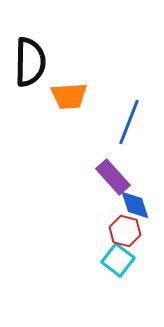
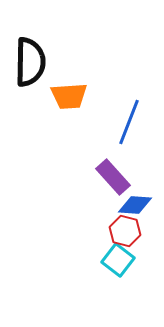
blue diamond: rotated 68 degrees counterclockwise
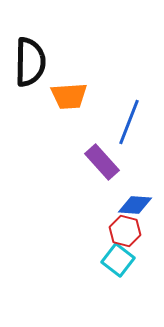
purple rectangle: moved 11 px left, 15 px up
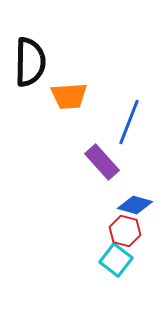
blue diamond: rotated 12 degrees clockwise
cyan square: moved 2 px left
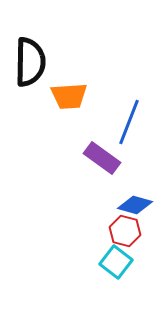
purple rectangle: moved 4 px up; rotated 12 degrees counterclockwise
cyan square: moved 2 px down
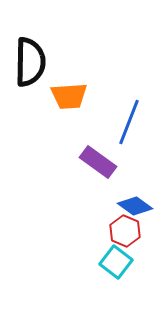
purple rectangle: moved 4 px left, 4 px down
blue diamond: moved 1 px down; rotated 20 degrees clockwise
red hexagon: rotated 8 degrees clockwise
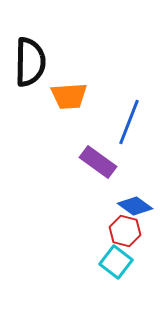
red hexagon: rotated 8 degrees counterclockwise
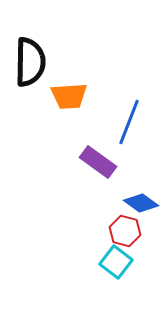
blue diamond: moved 6 px right, 3 px up
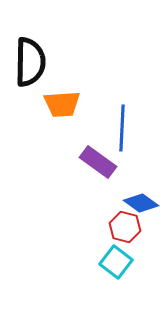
orange trapezoid: moved 7 px left, 8 px down
blue line: moved 7 px left, 6 px down; rotated 18 degrees counterclockwise
red hexagon: moved 4 px up
